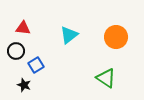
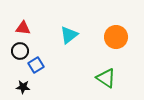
black circle: moved 4 px right
black star: moved 1 px left, 2 px down; rotated 16 degrees counterclockwise
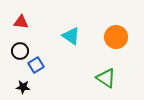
red triangle: moved 2 px left, 6 px up
cyan triangle: moved 2 px right, 1 px down; rotated 48 degrees counterclockwise
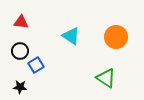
black star: moved 3 px left
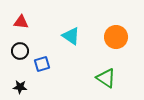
blue square: moved 6 px right, 1 px up; rotated 14 degrees clockwise
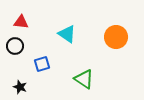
cyan triangle: moved 4 px left, 2 px up
black circle: moved 5 px left, 5 px up
green triangle: moved 22 px left, 1 px down
black star: rotated 16 degrees clockwise
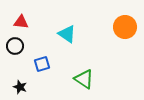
orange circle: moved 9 px right, 10 px up
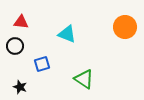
cyan triangle: rotated 12 degrees counterclockwise
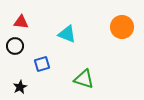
orange circle: moved 3 px left
green triangle: rotated 15 degrees counterclockwise
black star: rotated 24 degrees clockwise
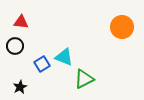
cyan triangle: moved 3 px left, 23 px down
blue square: rotated 14 degrees counterclockwise
green triangle: rotated 45 degrees counterclockwise
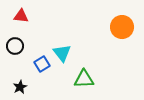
red triangle: moved 6 px up
cyan triangle: moved 2 px left, 4 px up; rotated 30 degrees clockwise
green triangle: rotated 25 degrees clockwise
